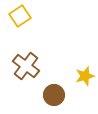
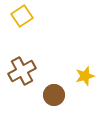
yellow square: moved 2 px right
brown cross: moved 4 px left, 5 px down; rotated 24 degrees clockwise
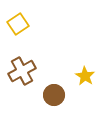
yellow square: moved 4 px left, 8 px down
yellow star: rotated 24 degrees counterclockwise
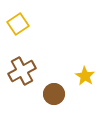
brown circle: moved 1 px up
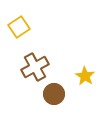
yellow square: moved 1 px right, 3 px down
brown cross: moved 13 px right, 4 px up
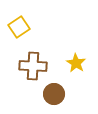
brown cross: moved 2 px left, 1 px up; rotated 32 degrees clockwise
yellow star: moved 9 px left, 13 px up
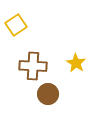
yellow square: moved 3 px left, 2 px up
brown circle: moved 6 px left
